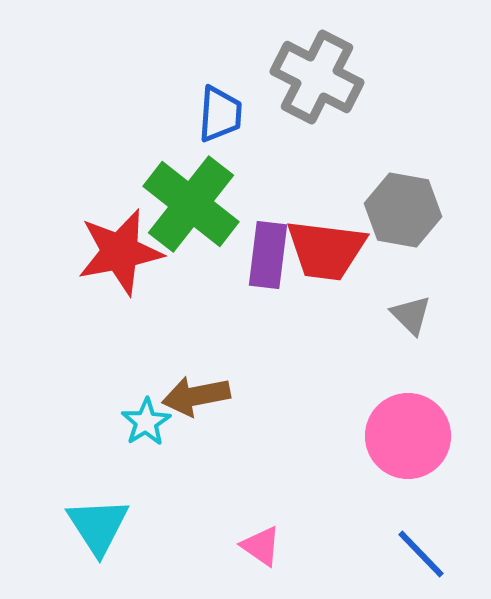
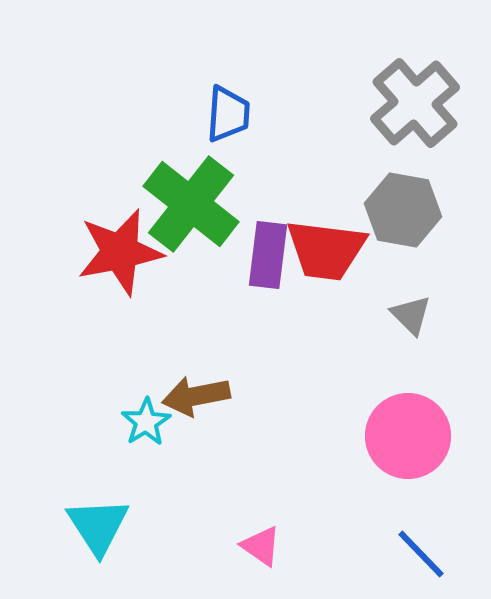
gray cross: moved 98 px right, 26 px down; rotated 22 degrees clockwise
blue trapezoid: moved 8 px right
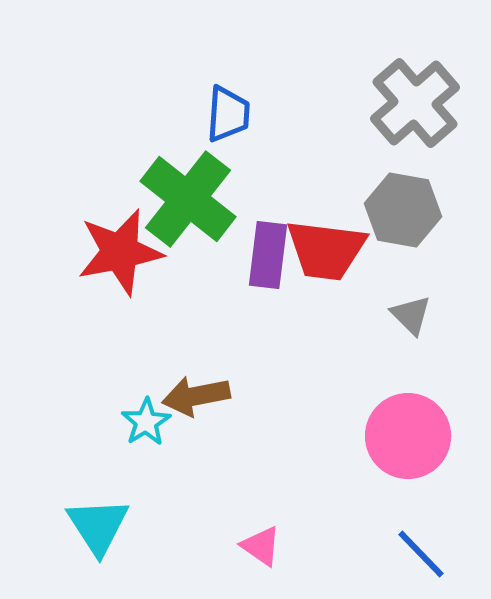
green cross: moved 3 px left, 5 px up
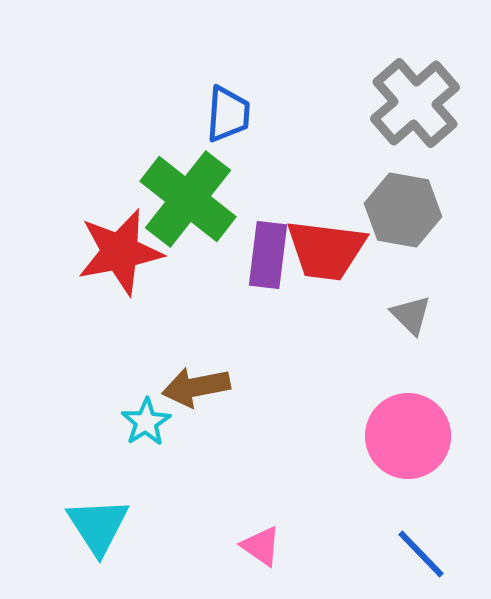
brown arrow: moved 9 px up
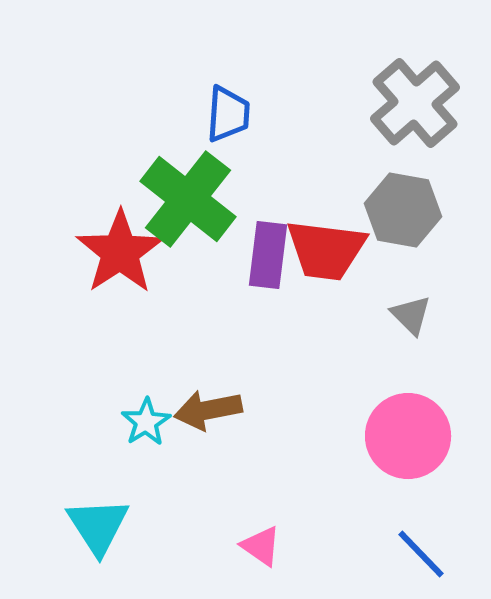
red star: rotated 22 degrees counterclockwise
brown arrow: moved 12 px right, 23 px down
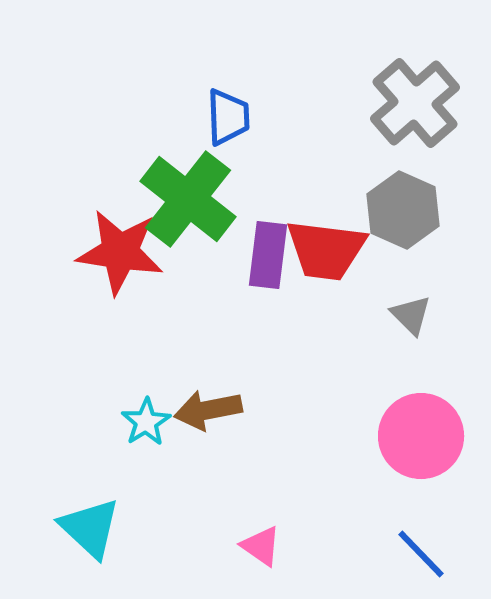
blue trapezoid: moved 3 px down; rotated 6 degrees counterclockwise
gray hexagon: rotated 14 degrees clockwise
red star: rotated 30 degrees counterclockwise
pink circle: moved 13 px right
cyan triangle: moved 8 px left, 2 px down; rotated 14 degrees counterclockwise
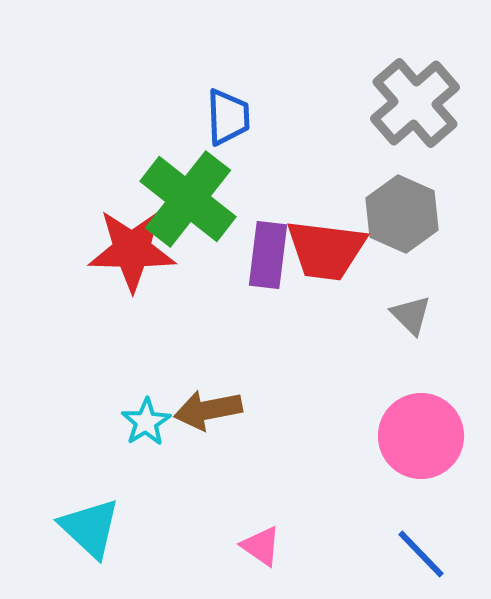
gray hexagon: moved 1 px left, 4 px down
red star: moved 12 px right, 2 px up; rotated 8 degrees counterclockwise
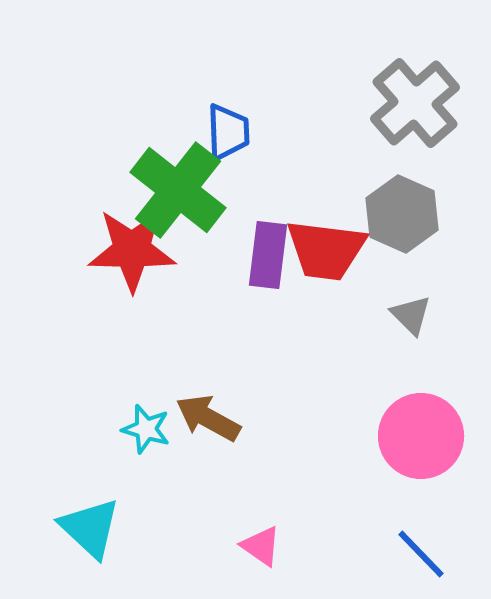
blue trapezoid: moved 15 px down
green cross: moved 10 px left, 9 px up
brown arrow: moved 8 px down; rotated 40 degrees clockwise
cyan star: moved 7 px down; rotated 24 degrees counterclockwise
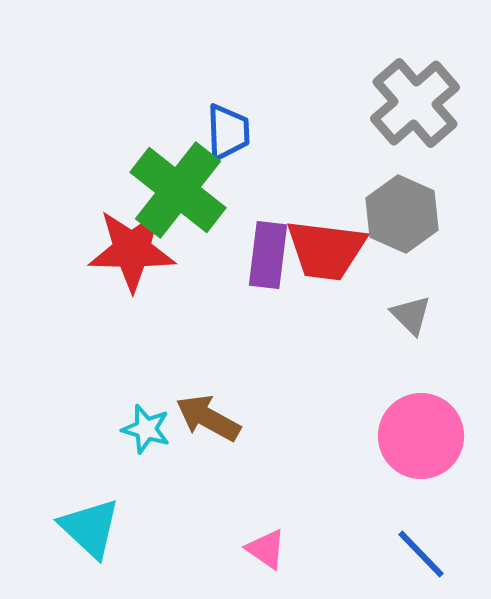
pink triangle: moved 5 px right, 3 px down
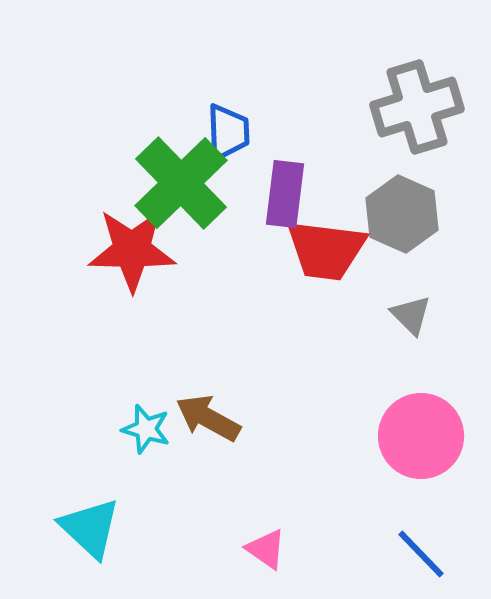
gray cross: moved 2 px right, 4 px down; rotated 24 degrees clockwise
green cross: moved 3 px right, 7 px up; rotated 8 degrees clockwise
purple rectangle: moved 17 px right, 61 px up
